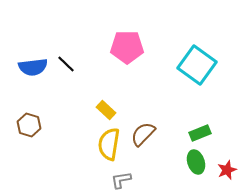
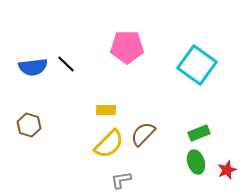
yellow rectangle: rotated 42 degrees counterclockwise
green rectangle: moved 1 px left
yellow semicircle: rotated 144 degrees counterclockwise
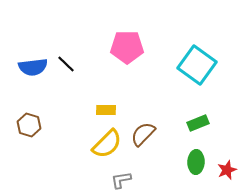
green rectangle: moved 1 px left, 10 px up
yellow semicircle: moved 2 px left
green ellipse: rotated 20 degrees clockwise
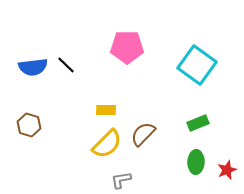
black line: moved 1 px down
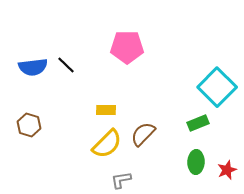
cyan square: moved 20 px right, 22 px down; rotated 9 degrees clockwise
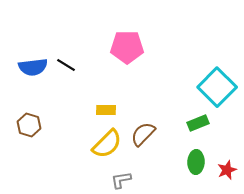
black line: rotated 12 degrees counterclockwise
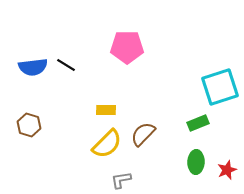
cyan square: moved 3 px right; rotated 27 degrees clockwise
